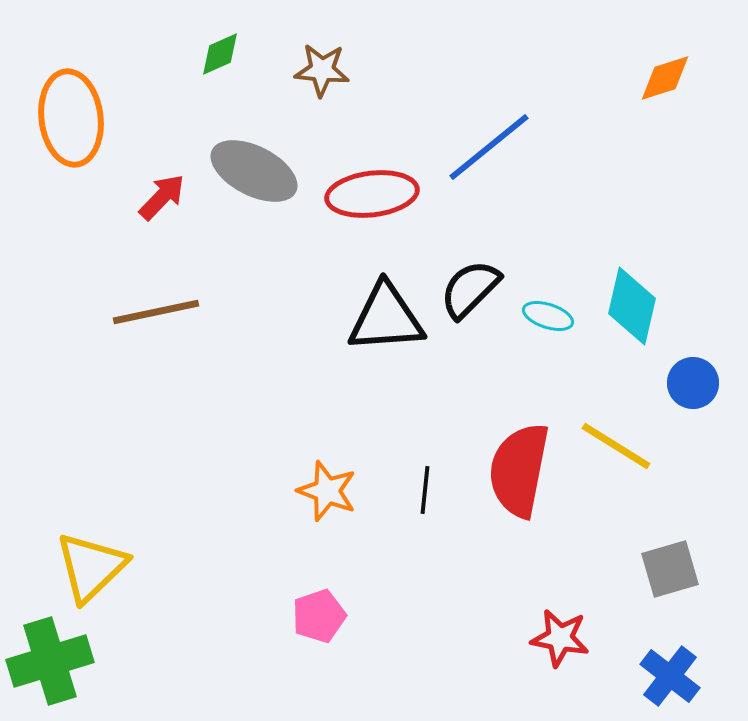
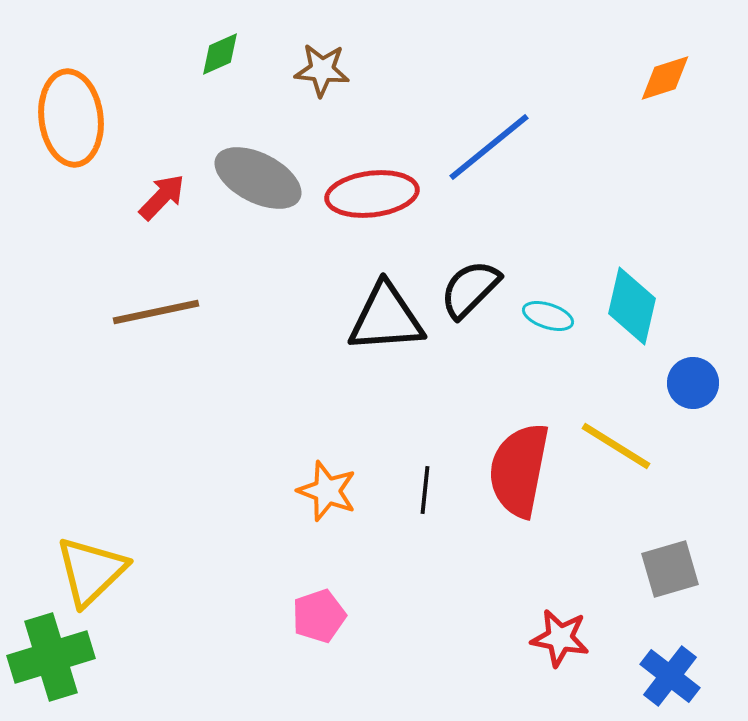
gray ellipse: moved 4 px right, 7 px down
yellow triangle: moved 4 px down
green cross: moved 1 px right, 4 px up
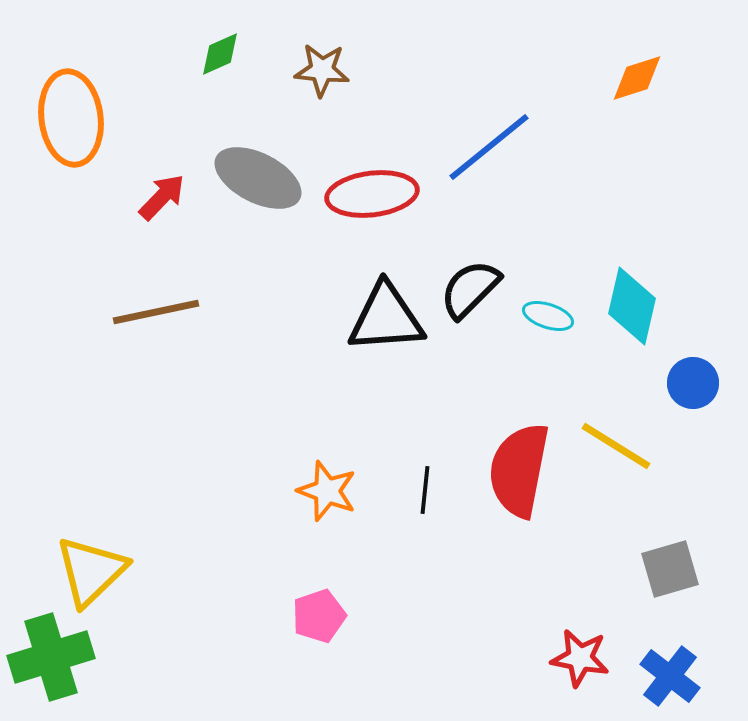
orange diamond: moved 28 px left
red star: moved 20 px right, 20 px down
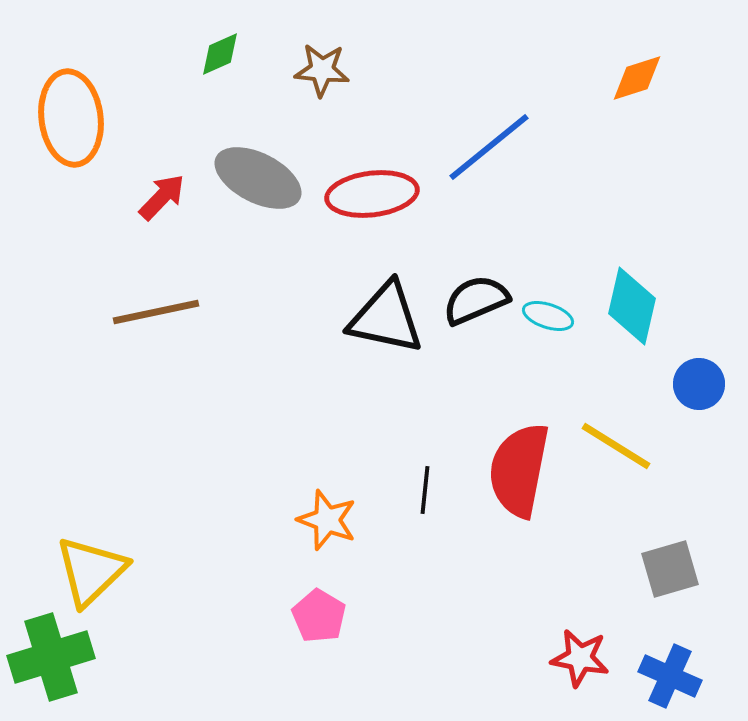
black semicircle: moved 6 px right, 11 px down; rotated 22 degrees clockwise
black triangle: rotated 16 degrees clockwise
blue circle: moved 6 px right, 1 px down
orange star: moved 29 px down
pink pentagon: rotated 22 degrees counterclockwise
blue cross: rotated 14 degrees counterclockwise
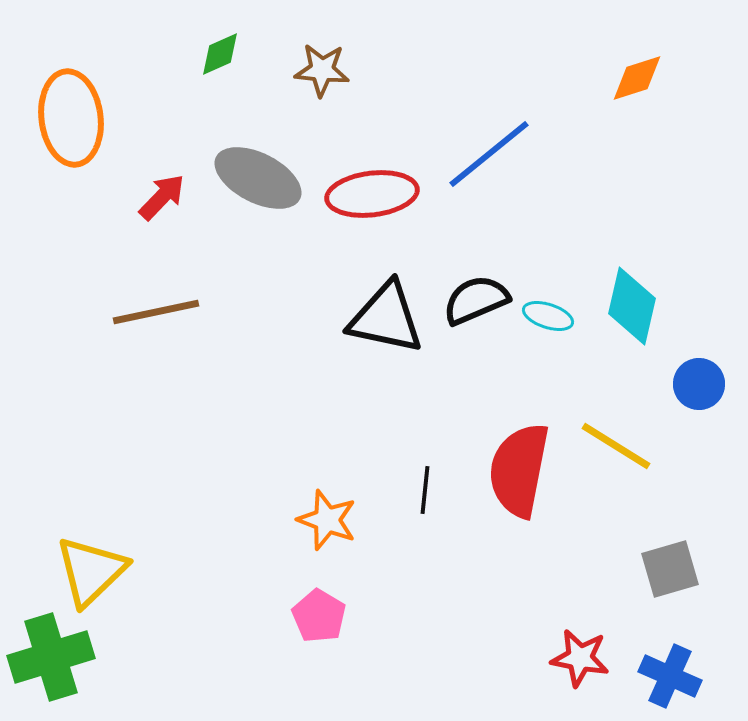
blue line: moved 7 px down
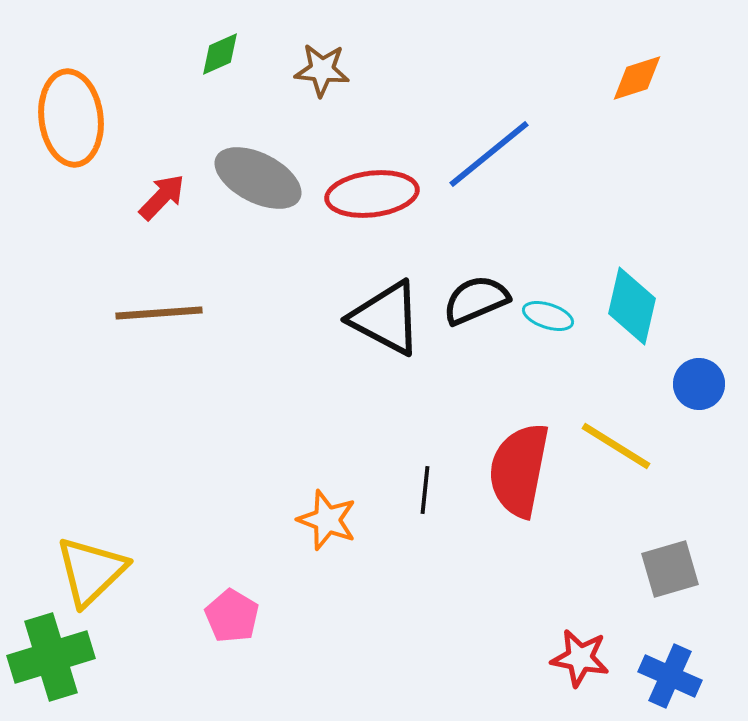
brown line: moved 3 px right, 1 px down; rotated 8 degrees clockwise
black triangle: rotated 16 degrees clockwise
pink pentagon: moved 87 px left
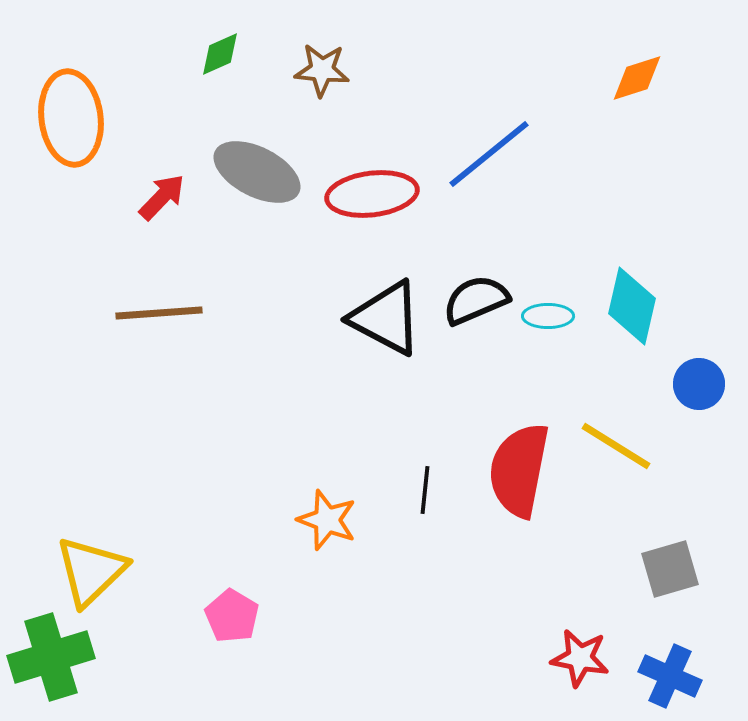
gray ellipse: moved 1 px left, 6 px up
cyan ellipse: rotated 18 degrees counterclockwise
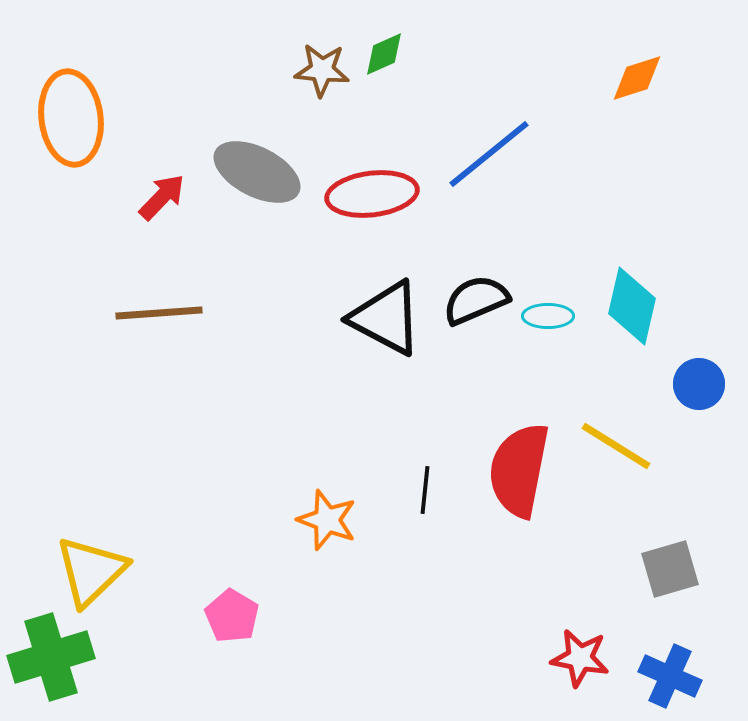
green diamond: moved 164 px right
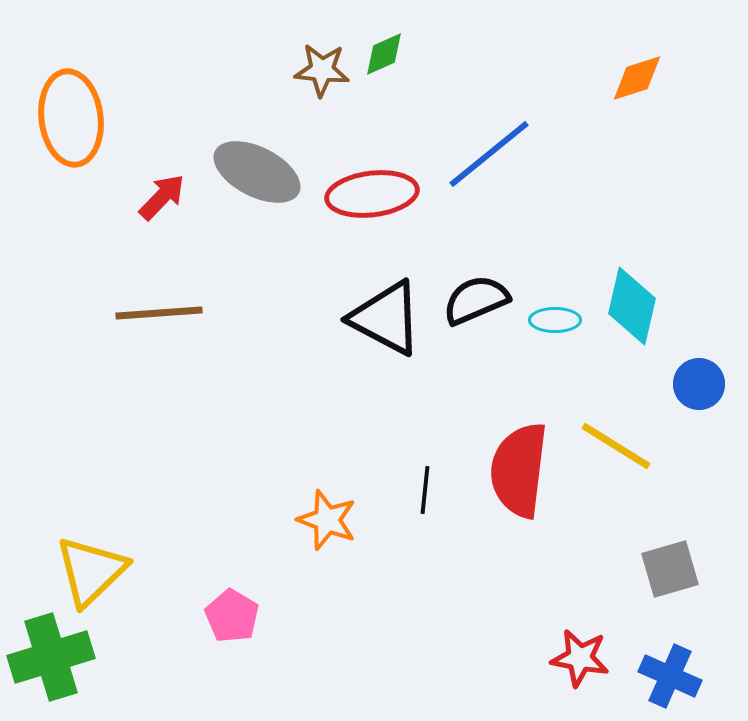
cyan ellipse: moved 7 px right, 4 px down
red semicircle: rotated 4 degrees counterclockwise
